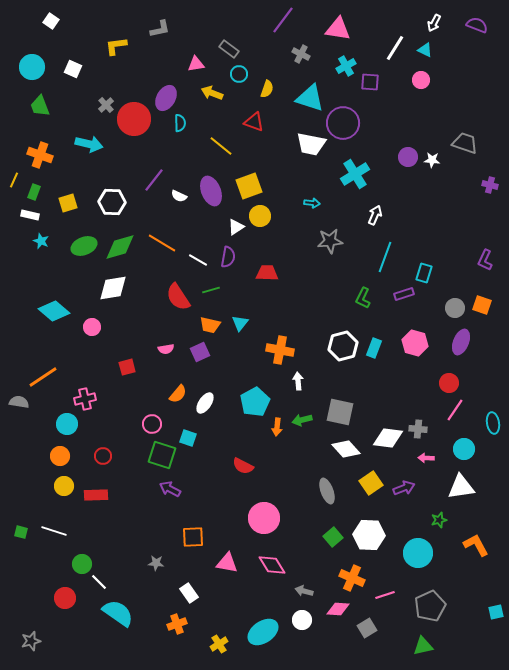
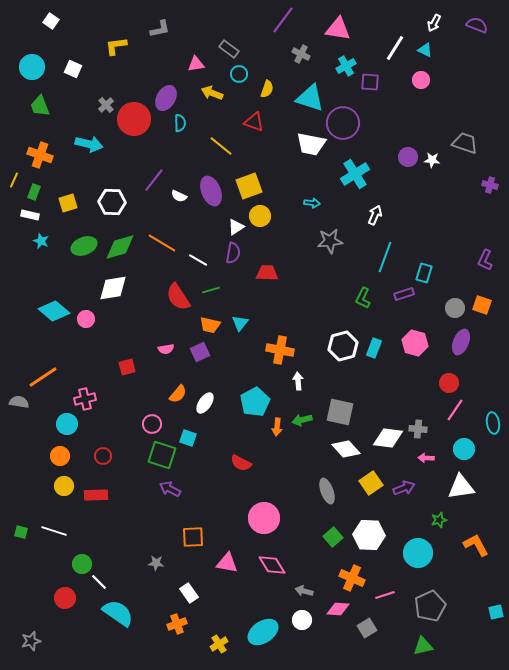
purple semicircle at (228, 257): moved 5 px right, 4 px up
pink circle at (92, 327): moved 6 px left, 8 px up
red semicircle at (243, 466): moved 2 px left, 3 px up
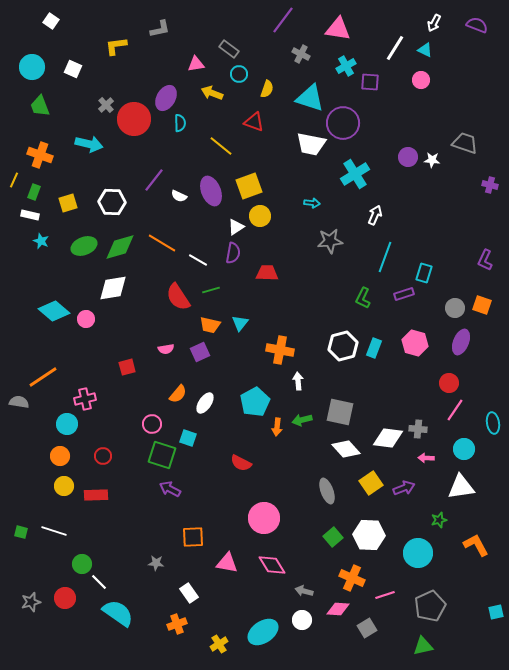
gray star at (31, 641): moved 39 px up
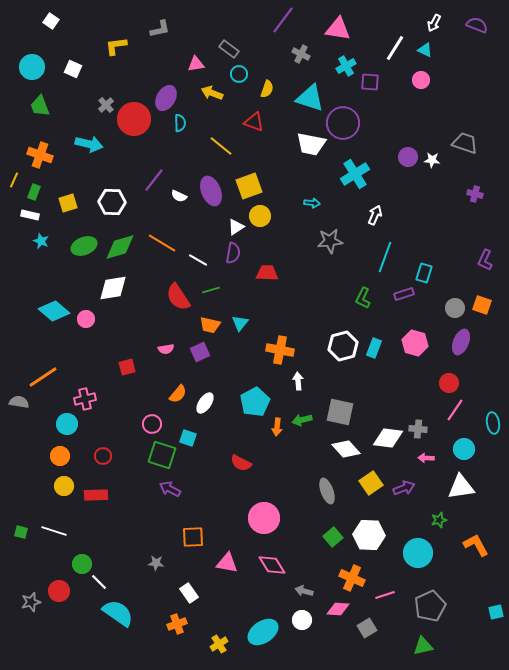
purple cross at (490, 185): moved 15 px left, 9 px down
red circle at (65, 598): moved 6 px left, 7 px up
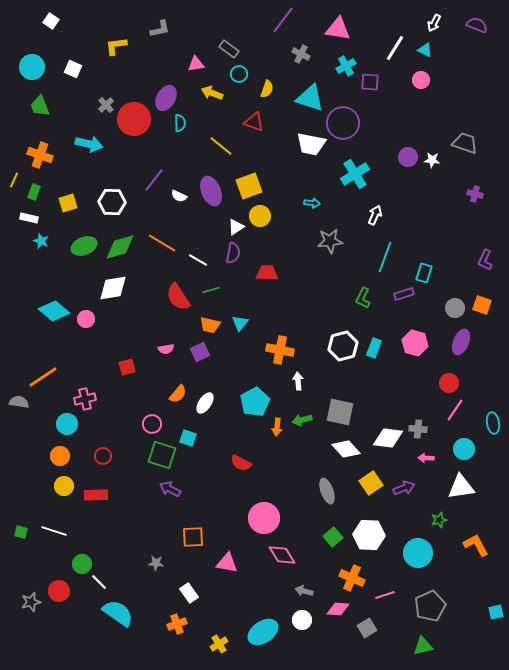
white rectangle at (30, 215): moved 1 px left, 3 px down
pink diamond at (272, 565): moved 10 px right, 10 px up
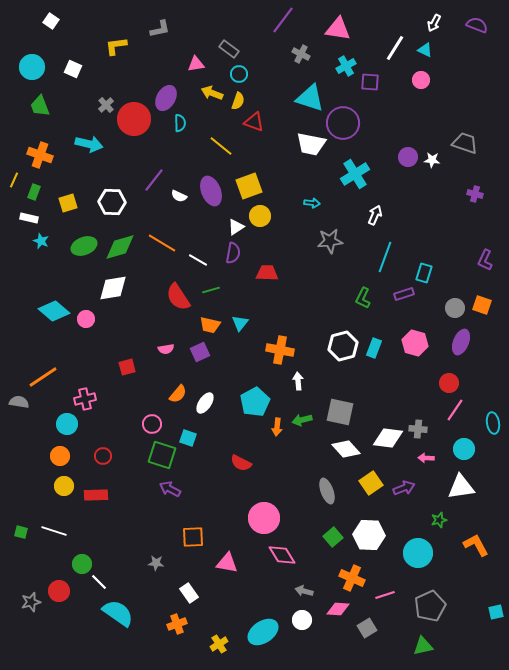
yellow semicircle at (267, 89): moved 29 px left, 12 px down
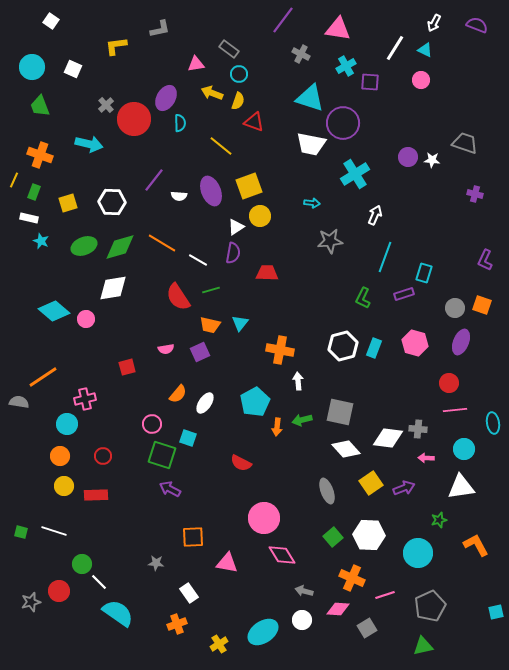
white semicircle at (179, 196): rotated 21 degrees counterclockwise
pink line at (455, 410): rotated 50 degrees clockwise
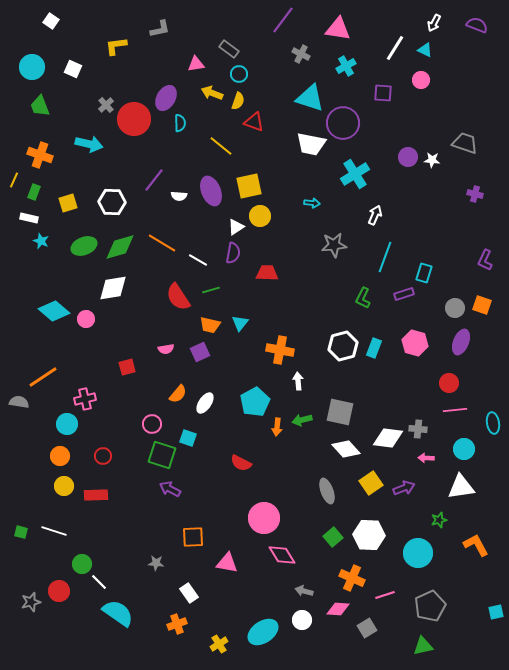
purple square at (370, 82): moved 13 px right, 11 px down
yellow square at (249, 186): rotated 8 degrees clockwise
gray star at (330, 241): moved 4 px right, 4 px down
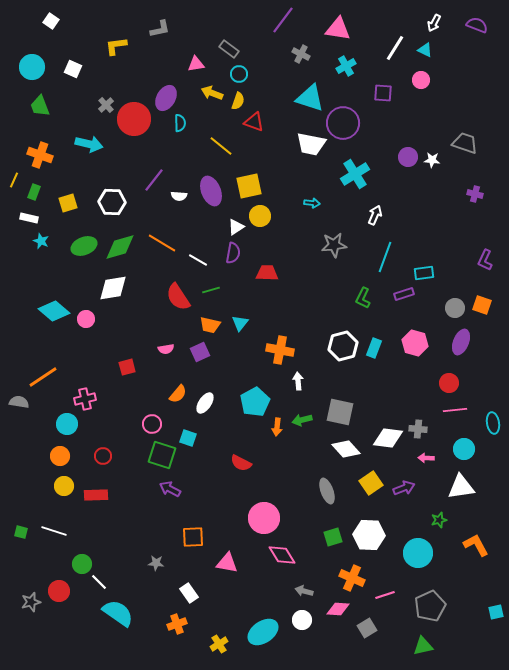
cyan rectangle at (424, 273): rotated 66 degrees clockwise
green square at (333, 537): rotated 24 degrees clockwise
